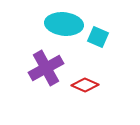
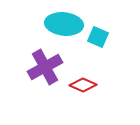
purple cross: moved 1 px left, 1 px up
red diamond: moved 2 px left
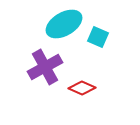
cyan ellipse: rotated 36 degrees counterclockwise
red diamond: moved 1 px left, 3 px down
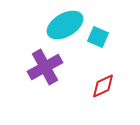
cyan ellipse: moved 1 px right, 1 px down
red diamond: moved 21 px right, 2 px up; rotated 48 degrees counterclockwise
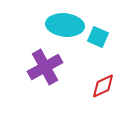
cyan ellipse: rotated 36 degrees clockwise
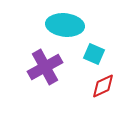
cyan square: moved 4 px left, 17 px down
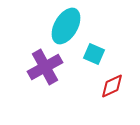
cyan ellipse: moved 1 px right, 1 px down; rotated 66 degrees counterclockwise
red diamond: moved 9 px right
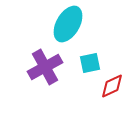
cyan ellipse: moved 2 px right, 2 px up
cyan square: moved 4 px left, 9 px down; rotated 35 degrees counterclockwise
